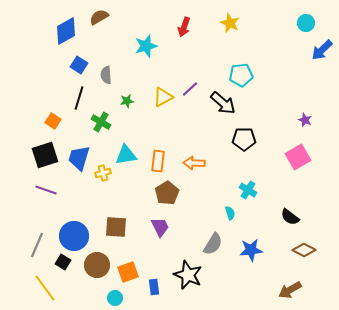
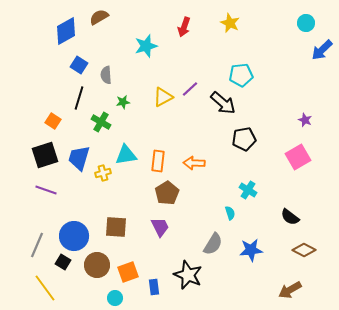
green star at (127, 101): moved 4 px left, 1 px down
black pentagon at (244, 139): rotated 10 degrees counterclockwise
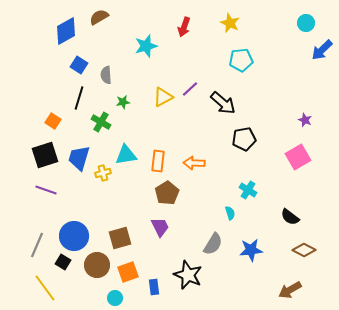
cyan pentagon at (241, 75): moved 15 px up
brown square at (116, 227): moved 4 px right, 11 px down; rotated 20 degrees counterclockwise
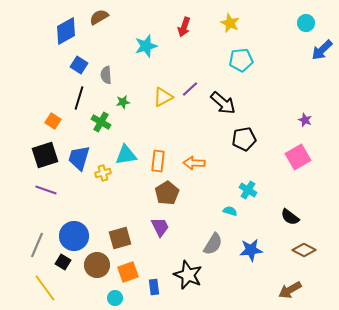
cyan semicircle at (230, 213): moved 2 px up; rotated 56 degrees counterclockwise
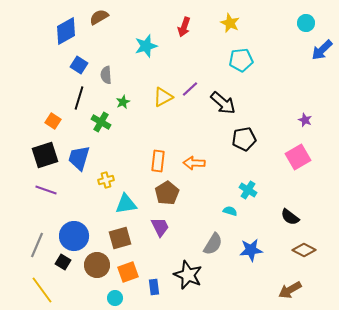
green star at (123, 102): rotated 16 degrees counterclockwise
cyan triangle at (126, 155): moved 49 px down
yellow cross at (103, 173): moved 3 px right, 7 px down
yellow line at (45, 288): moved 3 px left, 2 px down
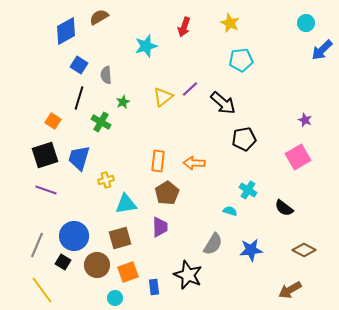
yellow triangle at (163, 97): rotated 10 degrees counterclockwise
black semicircle at (290, 217): moved 6 px left, 9 px up
purple trapezoid at (160, 227): rotated 25 degrees clockwise
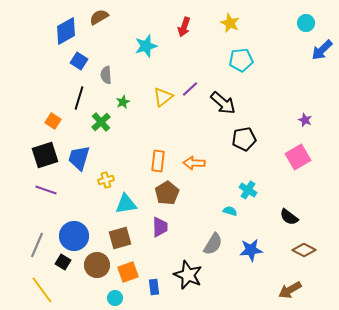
blue square at (79, 65): moved 4 px up
green cross at (101, 122): rotated 18 degrees clockwise
black semicircle at (284, 208): moved 5 px right, 9 px down
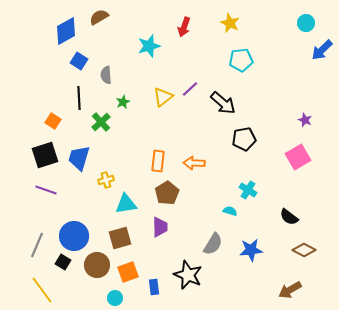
cyan star at (146, 46): moved 3 px right
black line at (79, 98): rotated 20 degrees counterclockwise
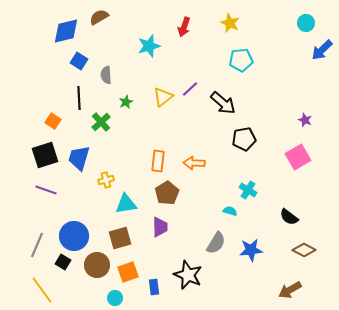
blue diamond at (66, 31): rotated 16 degrees clockwise
green star at (123, 102): moved 3 px right
gray semicircle at (213, 244): moved 3 px right, 1 px up
